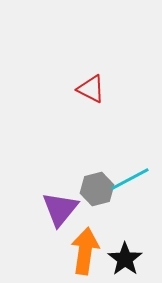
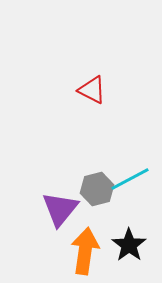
red triangle: moved 1 px right, 1 px down
black star: moved 4 px right, 14 px up
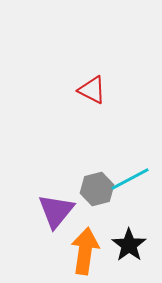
purple triangle: moved 4 px left, 2 px down
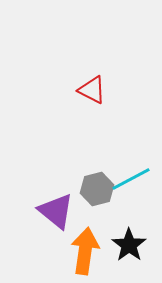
cyan line: moved 1 px right
purple triangle: rotated 30 degrees counterclockwise
